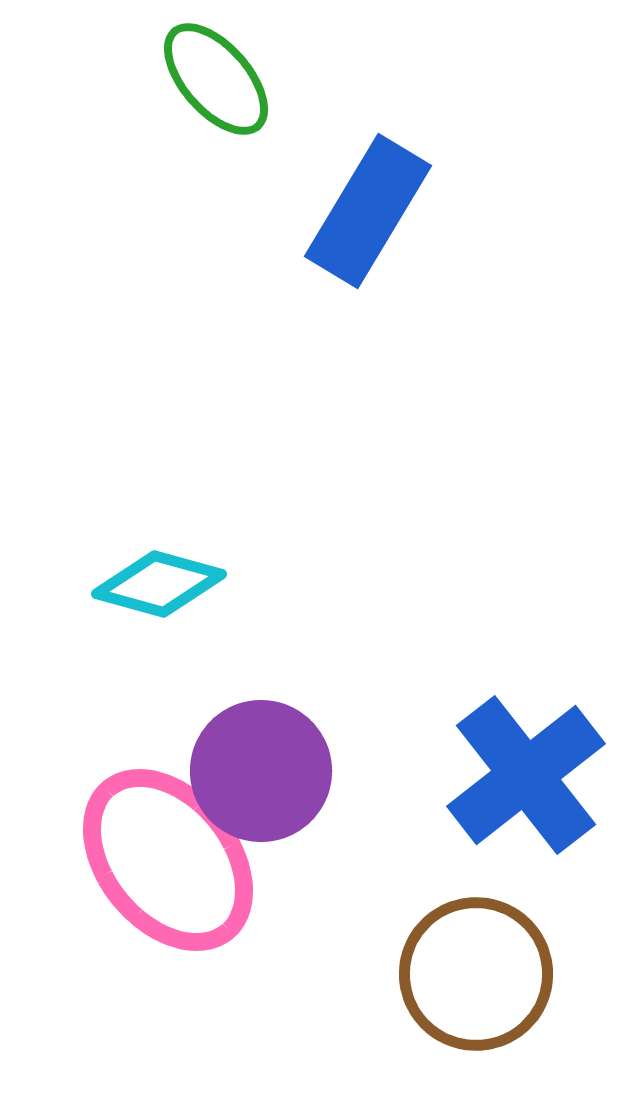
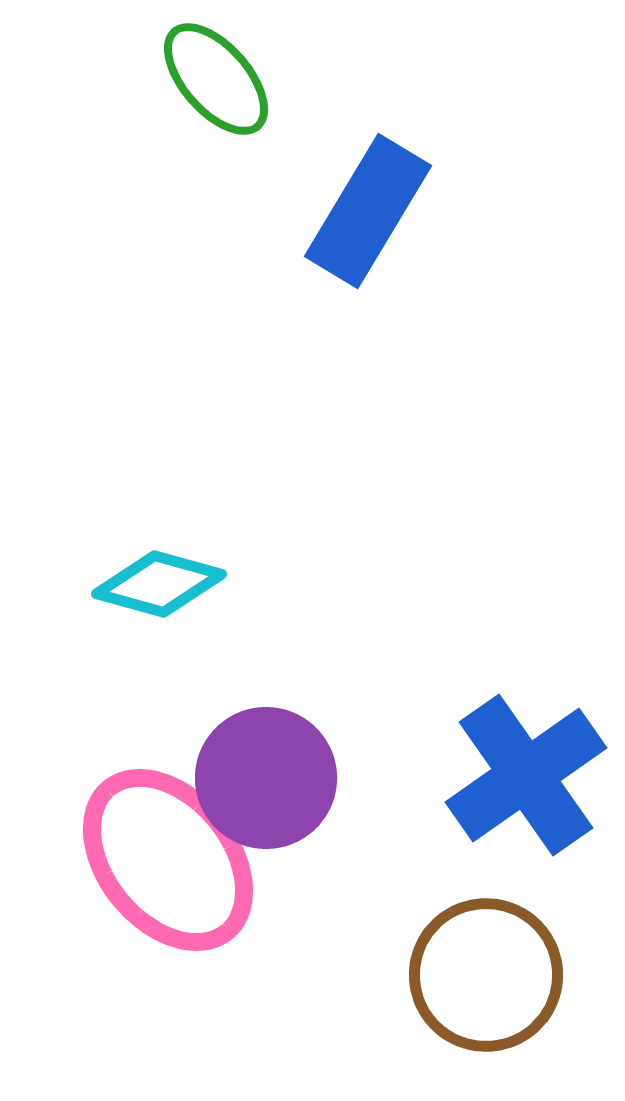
purple circle: moved 5 px right, 7 px down
blue cross: rotated 3 degrees clockwise
brown circle: moved 10 px right, 1 px down
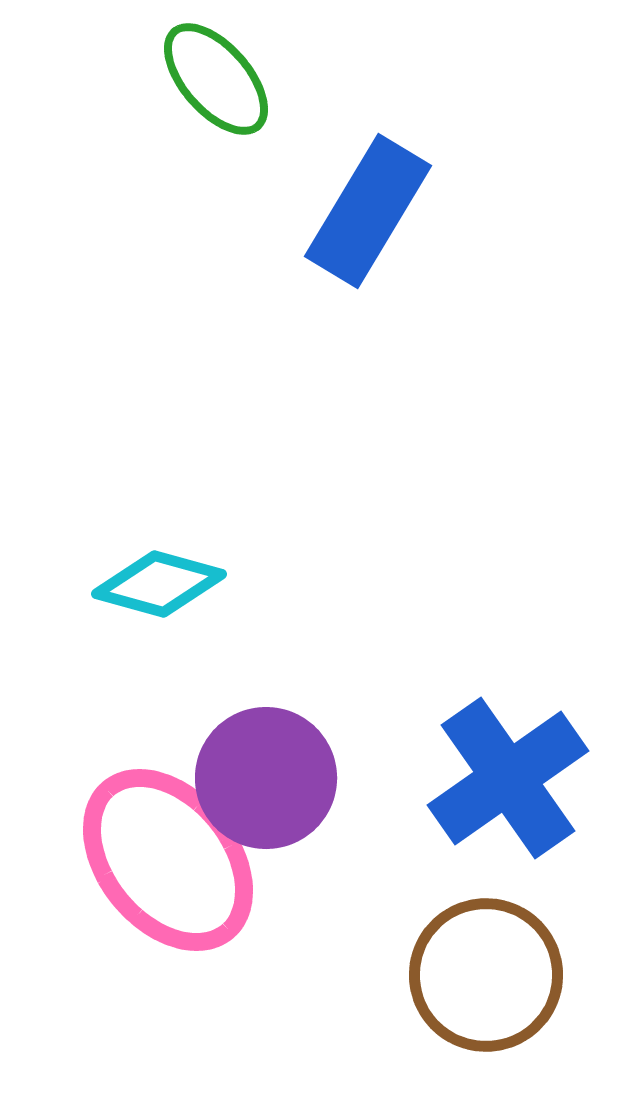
blue cross: moved 18 px left, 3 px down
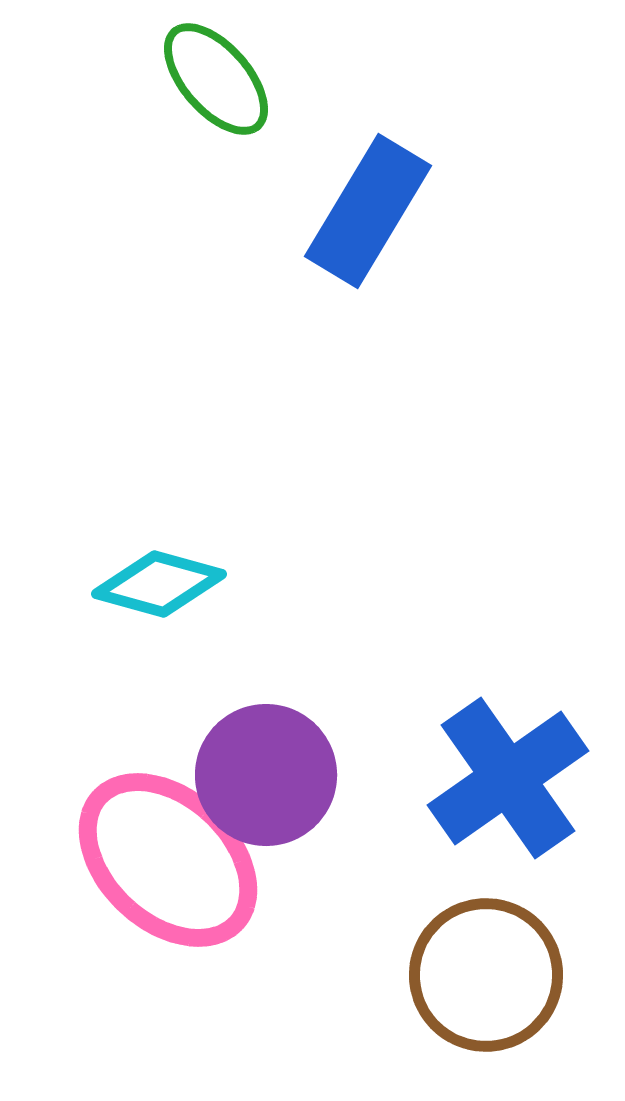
purple circle: moved 3 px up
pink ellipse: rotated 8 degrees counterclockwise
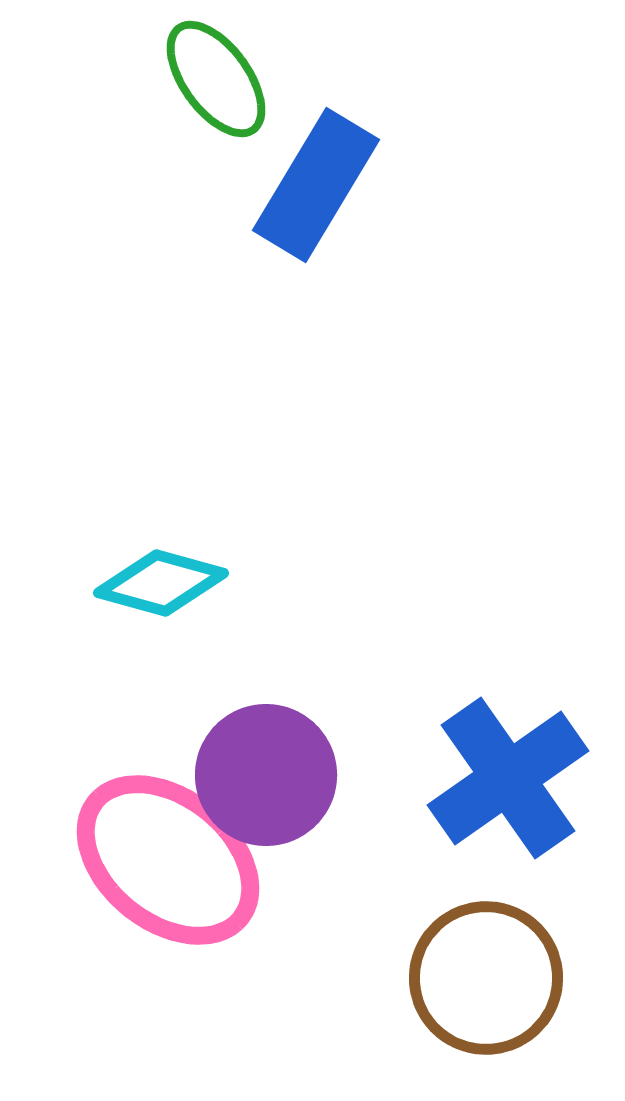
green ellipse: rotated 5 degrees clockwise
blue rectangle: moved 52 px left, 26 px up
cyan diamond: moved 2 px right, 1 px up
pink ellipse: rotated 4 degrees counterclockwise
brown circle: moved 3 px down
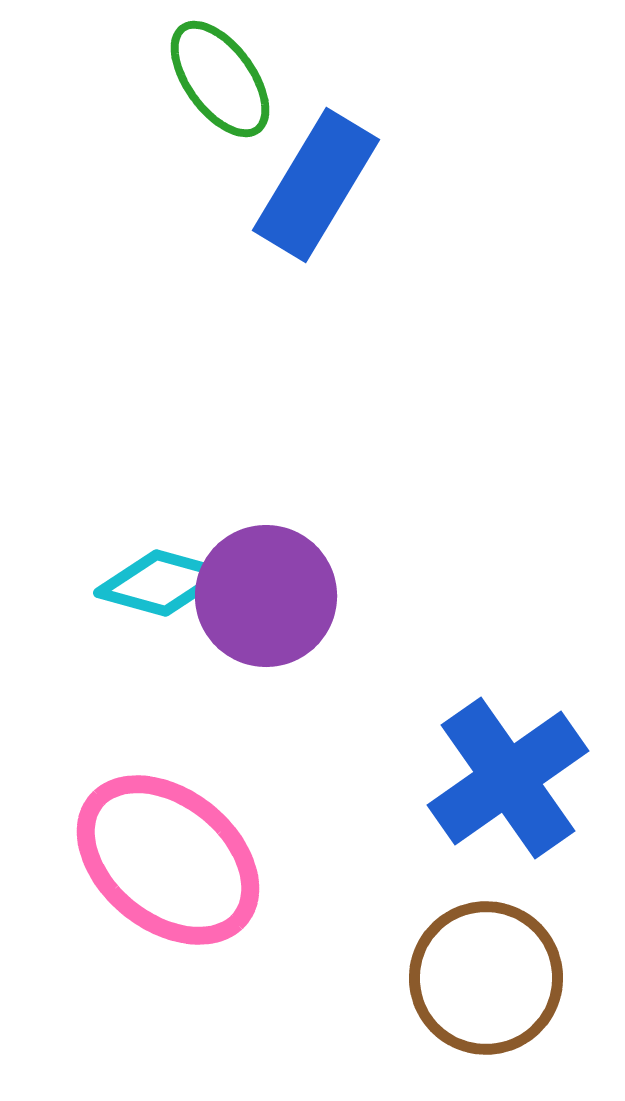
green ellipse: moved 4 px right
purple circle: moved 179 px up
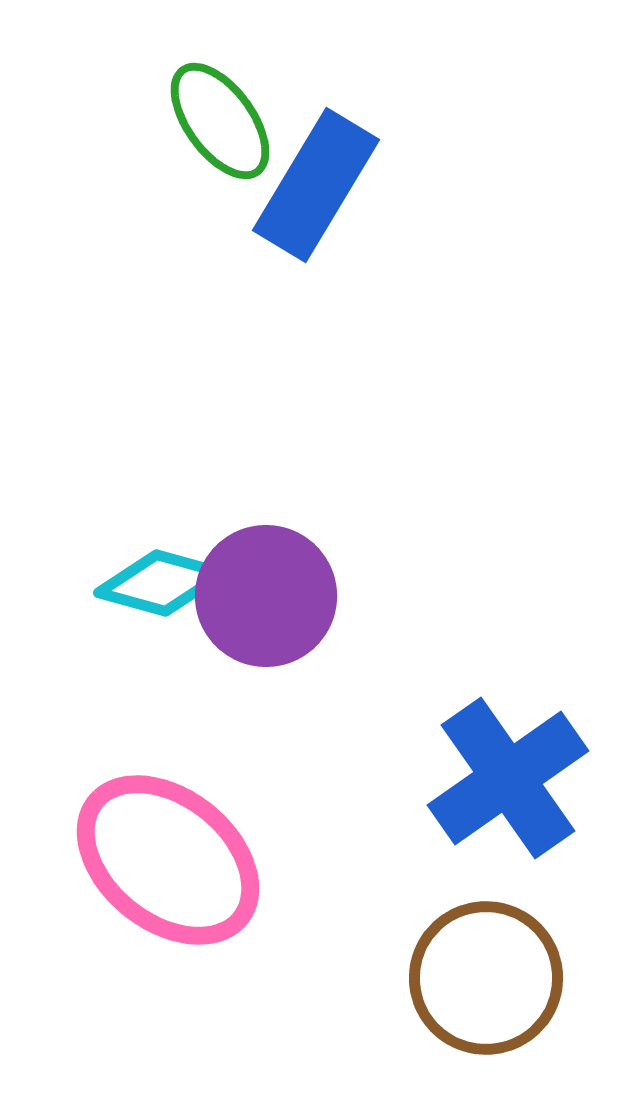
green ellipse: moved 42 px down
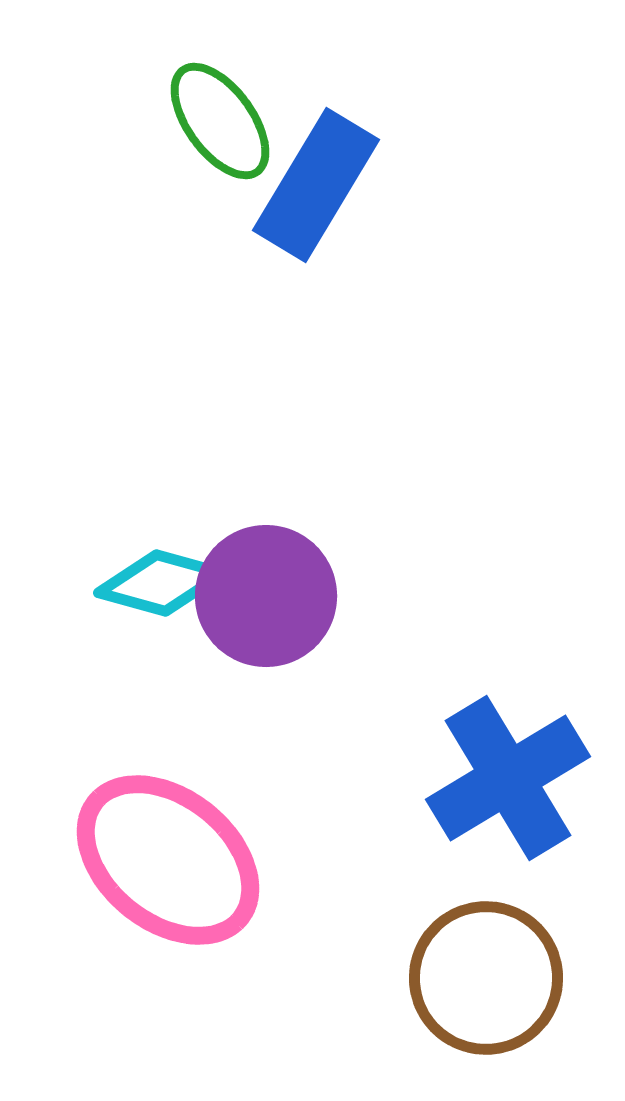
blue cross: rotated 4 degrees clockwise
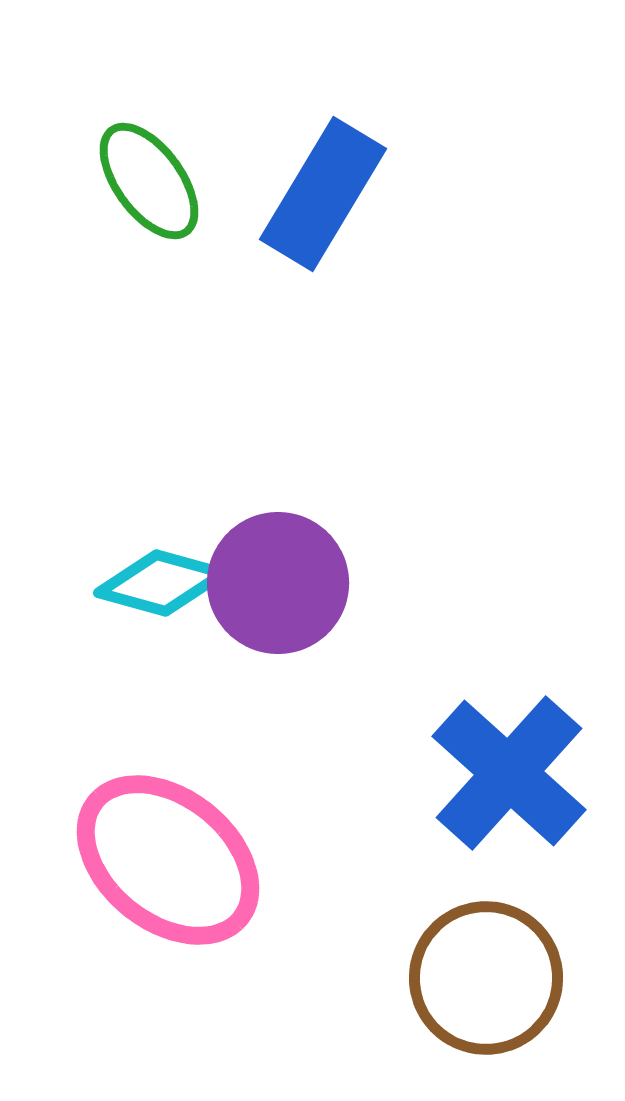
green ellipse: moved 71 px left, 60 px down
blue rectangle: moved 7 px right, 9 px down
purple circle: moved 12 px right, 13 px up
blue cross: moved 1 px right, 5 px up; rotated 17 degrees counterclockwise
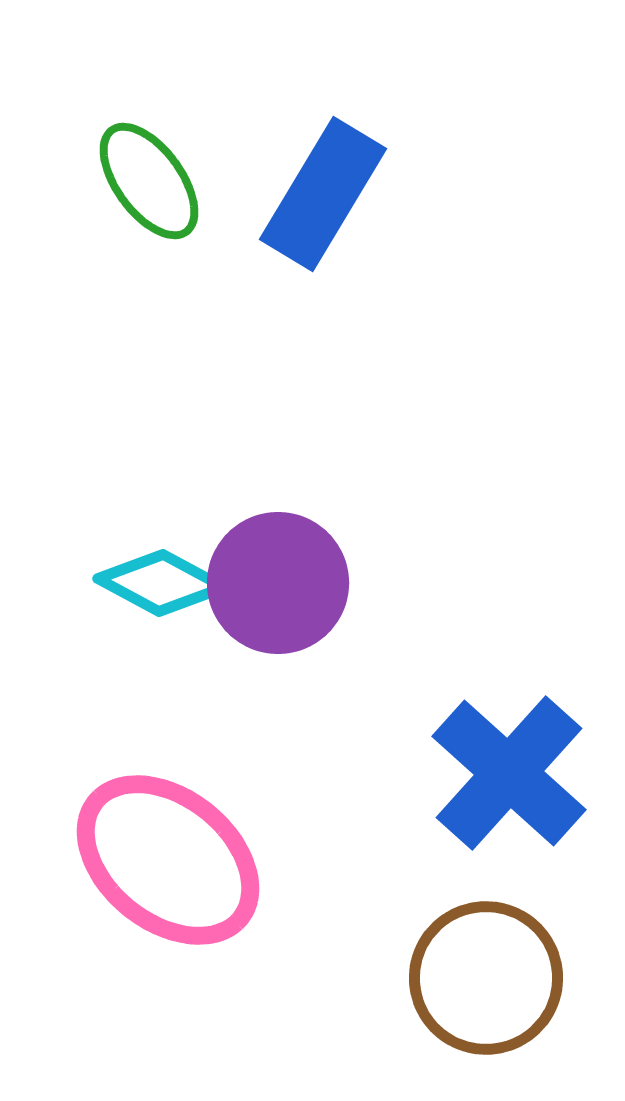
cyan diamond: rotated 13 degrees clockwise
